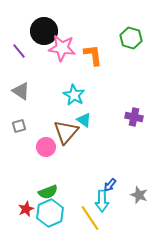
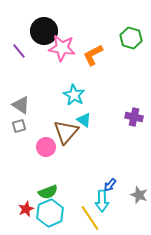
orange L-shape: rotated 110 degrees counterclockwise
gray triangle: moved 14 px down
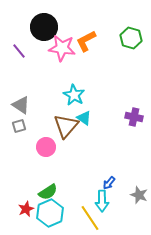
black circle: moved 4 px up
orange L-shape: moved 7 px left, 14 px up
cyan triangle: moved 2 px up
brown triangle: moved 6 px up
blue arrow: moved 1 px left, 2 px up
green semicircle: rotated 12 degrees counterclockwise
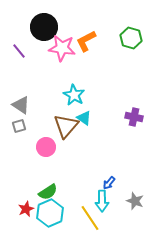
gray star: moved 4 px left, 6 px down
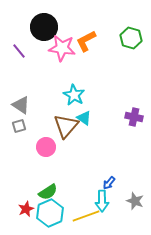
yellow line: moved 4 px left, 2 px up; rotated 76 degrees counterclockwise
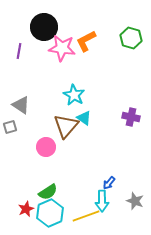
purple line: rotated 49 degrees clockwise
purple cross: moved 3 px left
gray square: moved 9 px left, 1 px down
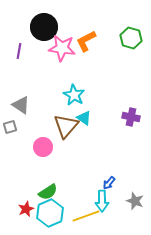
pink circle: moved 3 px left
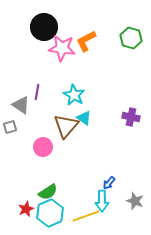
purple line: moved 18 px right, 41 px down
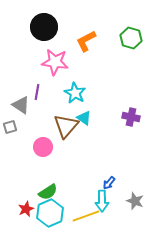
pink star: moved 7 px left, 14 px down
cyan star: moved 1 px right, 2 px up
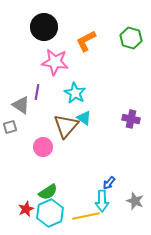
purple cross: moved 2 px down
yellow line: rotated 8 degrees clockwise
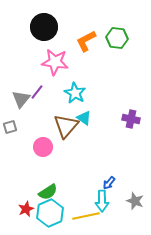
green hexagon: moved 14 px left; rotated 10 degrees counterclockwise
purple line: rotated 28 degrees clockwise
gray triangle: moved 6 px up; rotated 36 degrees clockwise
